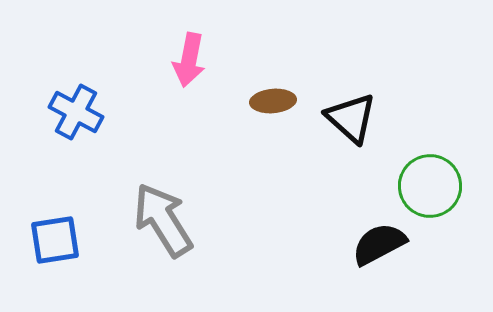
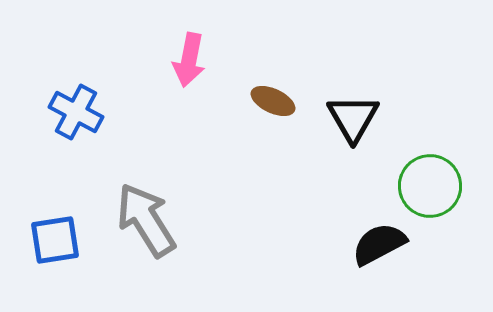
brown ellipse: rotated 30 degrees clockwise
black triangle: moved 2 px right; rotated 18 degrees clockwise
gray arrow: moved 17 px left
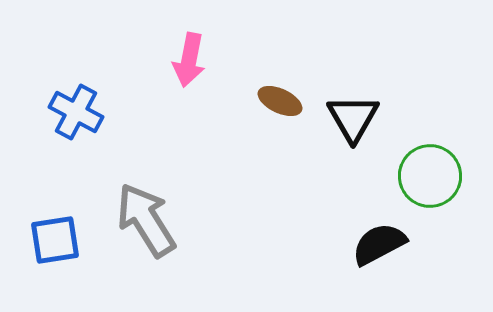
brown ellipse: moved 7 px right
green circle: moved 10 px up
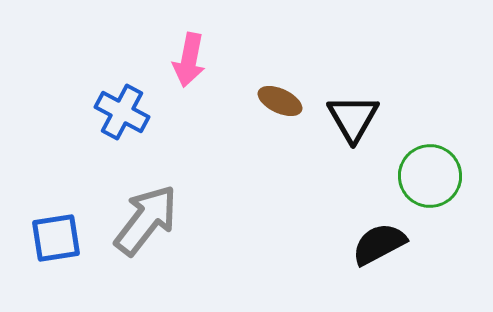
blue cross: moved 46 px right
gray arrow: rotated 70 degrees clockwise
blue square: moved 1 px right, 2 px up
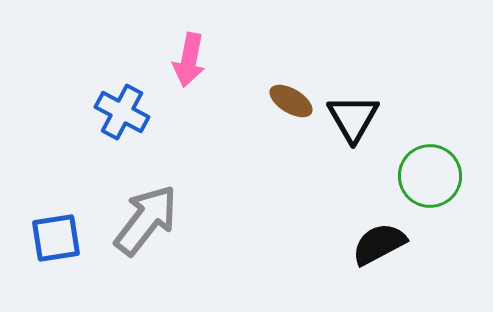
brown ellipse: moved 11 px right; rotated 6 degrees clockwise
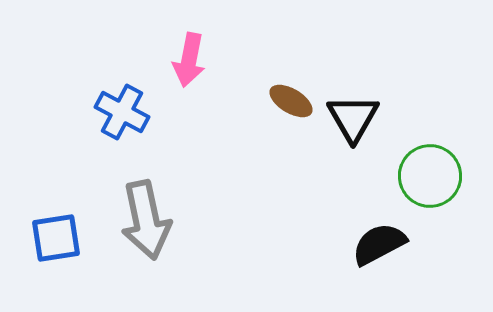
gray arrow: rotated 130 degrees clockwise
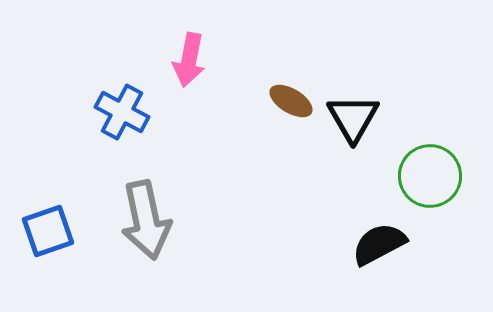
blue square: moved 8 px left, 7 px up; rotated 10 degrees counterclockwise
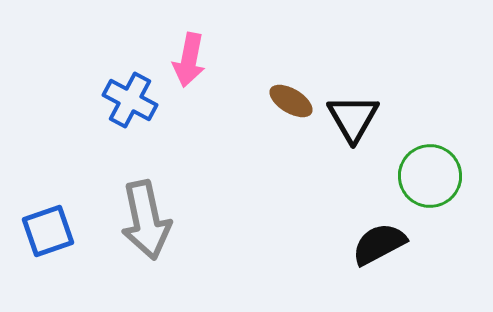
blue cross: moved 8 px right, 12 px up
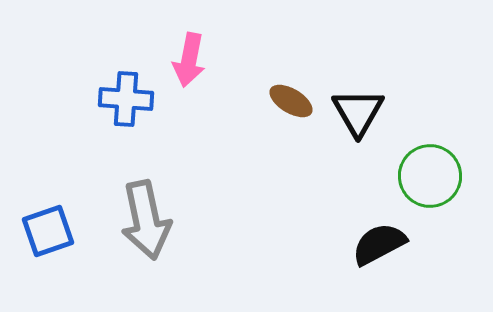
blue cross: moved 4 px left, 1 px up; rotated 24 degrees counterclockwise
black triangle: moved 5 px right, 6 px up
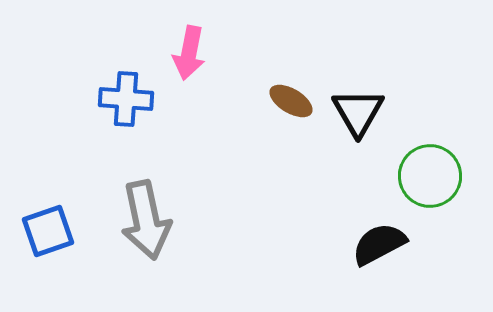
pink arrow: moved 7 px up
